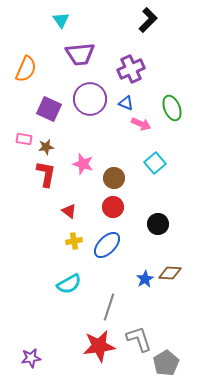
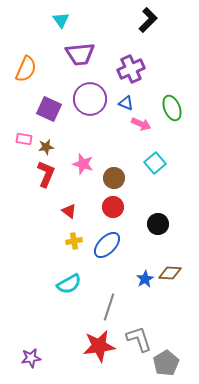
red L-shape: rotated 12 degrees clockwise
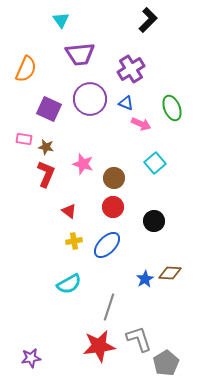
purple cross: rotated 8 degrees counterclockwise
brown star: rotated 21 degrees clockwise
black circle: moved 4 px left, 3 px up
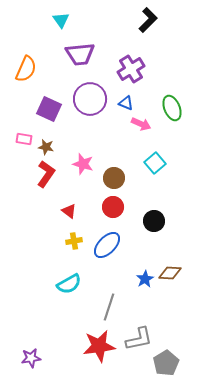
red L-shape: rotated 12 degrees clockwise
gray L-shape: rotated 96 degrees clockwise
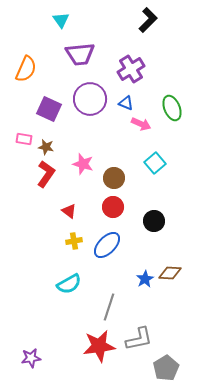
gray pentagon: moved 5 px down
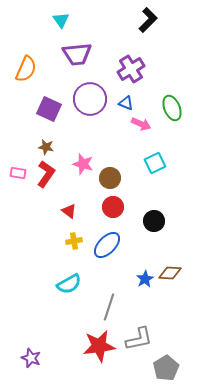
purple trapezoid: moved 3 px left
pink rectangle: moved 6 px left, 34 px down
cyan square: rotated 15 degrees clockwise
brown circle: moved 4 px left
purple star: rotated 30 degrees clockwise
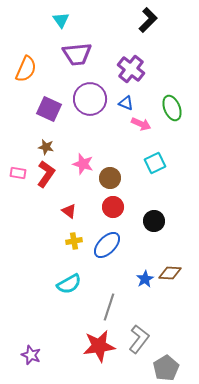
purple cross: rotated 20 degrees counterclockwise
gray L-shape: rotated 40 degrees counterclockwise
purple star: moved 3 px up
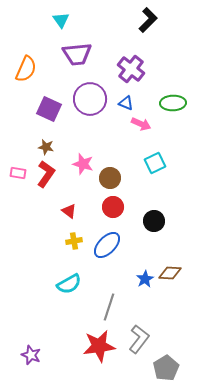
green ellipse: moved 1 px right, 5 px up; rotated 70 degrees counterclockwise
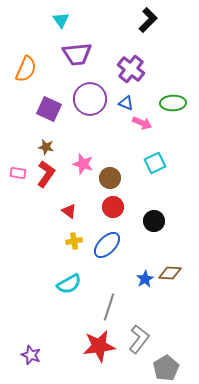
pink arrow: moved 1 px right, 1 px up
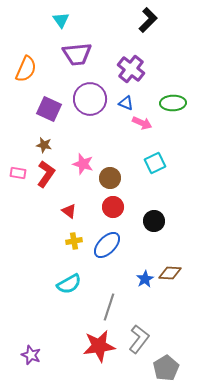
brown star: moved 2 px left, 2 px up
